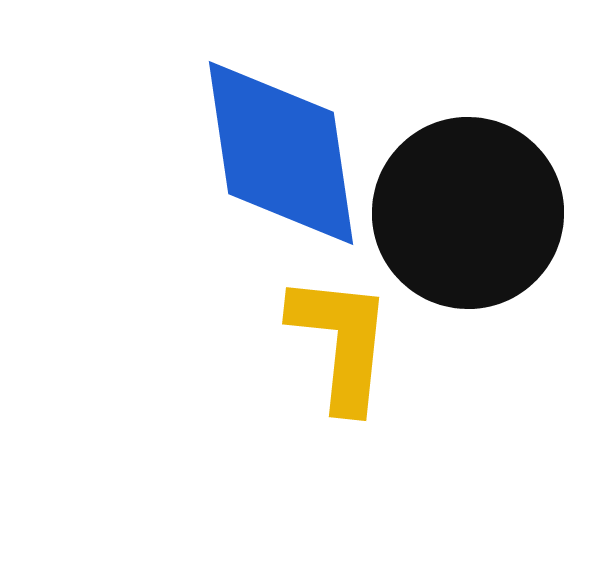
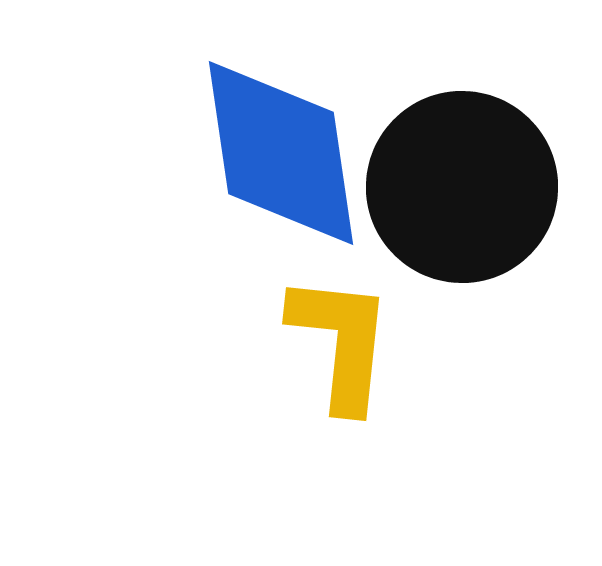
black circle: moved 6 px left, 26 px up
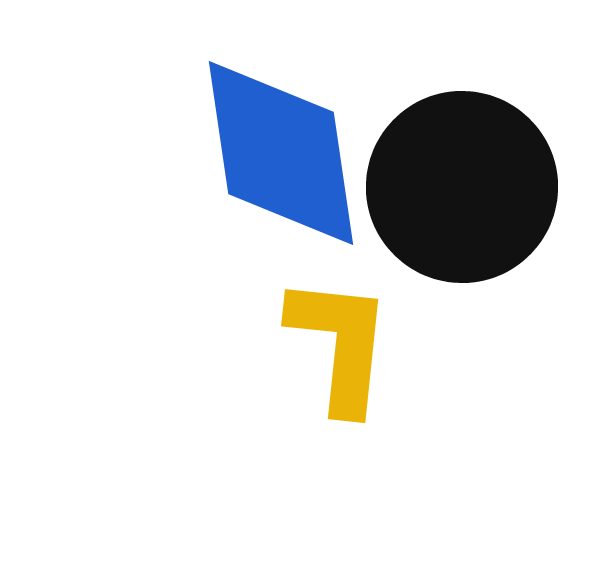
yellow L-shape: moved 1 px left, 2 px down
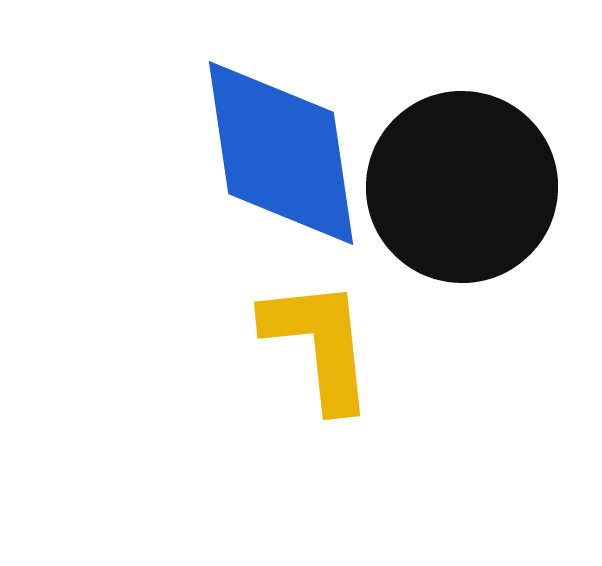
yellow L-shape: moved 21 px left; rotated 12 degrees counterclockwise
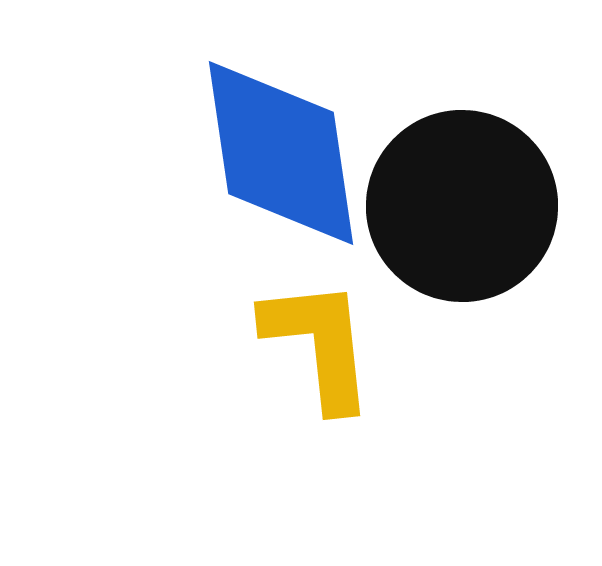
black circle: moved 19 px down
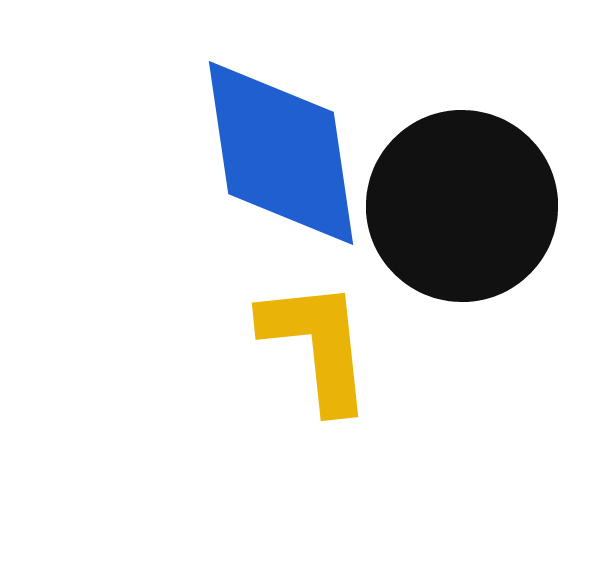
yellow L-shape: moved 2 px left, 1 px down
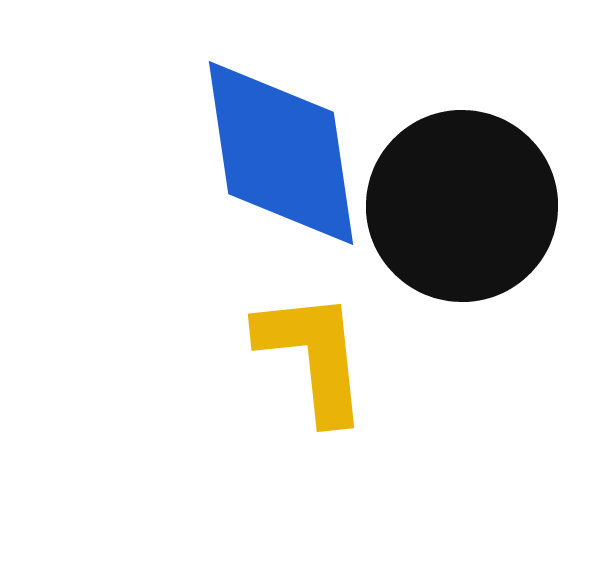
yellow L-shape: moved 4 px left, 11 px down
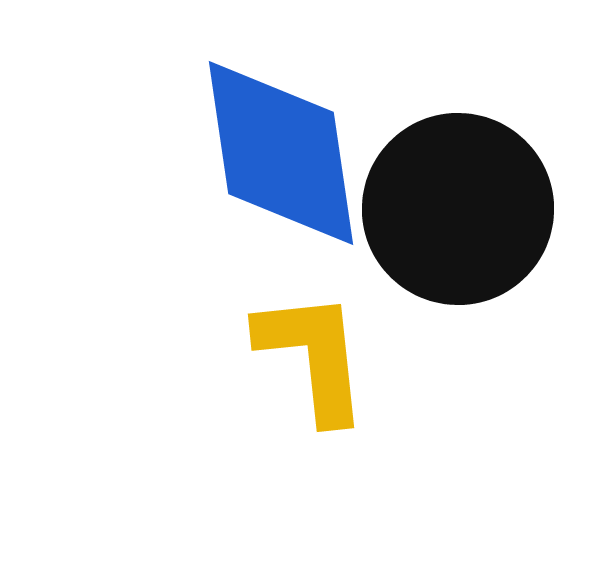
black circle: moved 4 px left, 3 px down
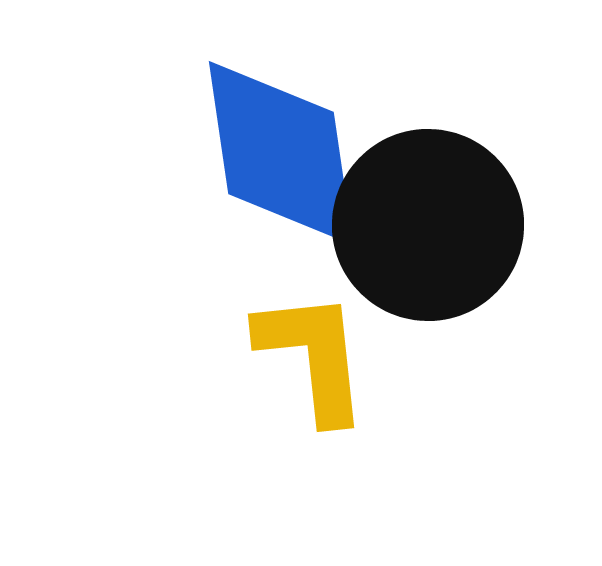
black circle: moved 30 px left, 16 px down
